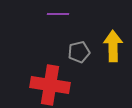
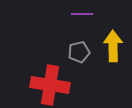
purple line: moved 24 px right
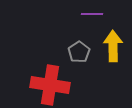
purple line: moved 10 px right
gray pentagon: rotated 20 degrees counterclockwise
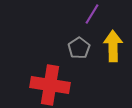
purple line: rotated 60 degrees counterclockwise
gray pentagon: moved 4 px up
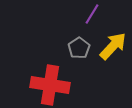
yellow arrow: rotated 44 degrees clockwise
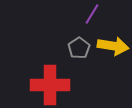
yellow arrow: rotated 56 degrees clockwise
red cross: rotated 9 degrees counterclockwise
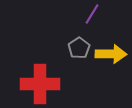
yellow arrow: moved 2 px left, 8 px down; rotated 8 degrees counterclockwise
red cross: moved 10 px left, 1 px up
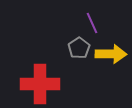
purple line: moved 9 px down; rotated 55 degrees counterclockwise
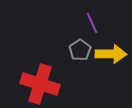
gray pentagon: moved 1 px right, 2 px down
red cross: rotated 18 degrees clockwise
